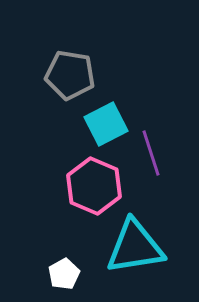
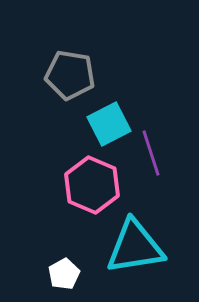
cyan square: moved 3 px right
pink hexagon: moved 2 px left, 1 px up
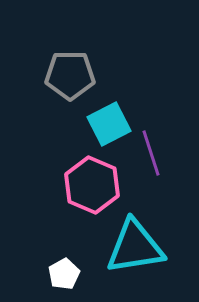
gray pentagon: rotated 9 degrees counterclockwise
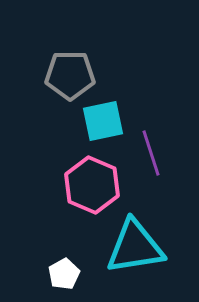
cyan square: moved 6 px left, 3 px up; rotated 15 degrees clockwise
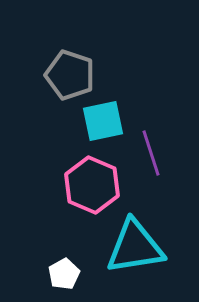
gray pentagon: rotated 18 degrees clockwise
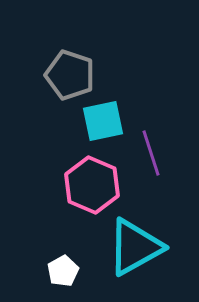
cyan triangle: rotated 20 degrees counterclockwise
white pentagon: moved 1 px left, 3 px up
